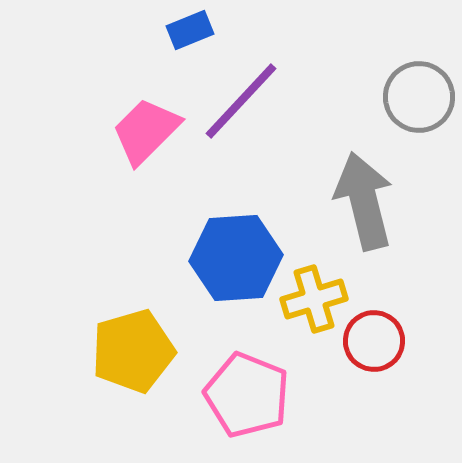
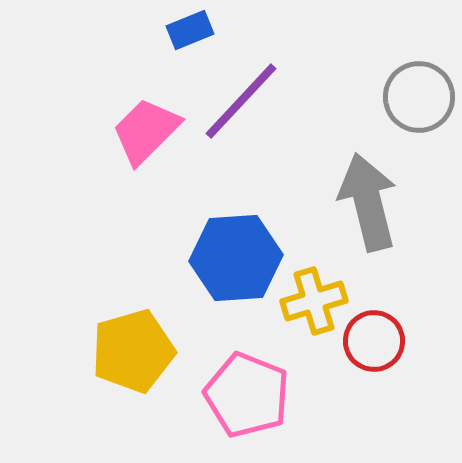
gray arrow: moved 4 px right, 1 px down
yellow cross: moved 2 px down
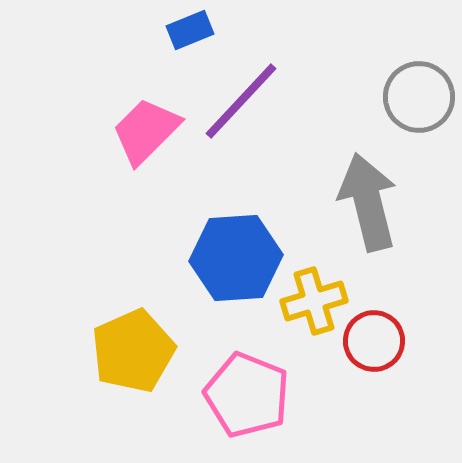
yellow pentagon: rotated 8 degrees counterclockwise
